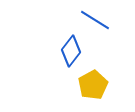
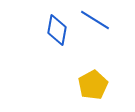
blue diamond: moved 14 px left, 21 px up; rotated 28 degrees counterclockwise
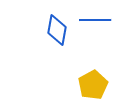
blue line: rotated 32 degrees counterclockwise
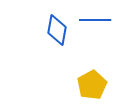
yellow pentagon: moved 1 px left
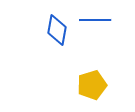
yellow pentagon: rotated 12 degrees clockwise
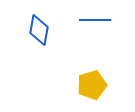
blue diamond: moved 18 px left
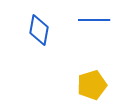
blue line: moved 1 px left
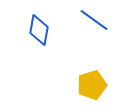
blue line: rotated 36 degrees clockwise
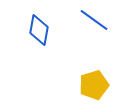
yellow pentagon: moved 2 px right
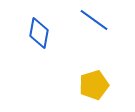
blue diamond: moved 3 px down
